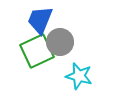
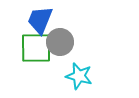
green square: moved 1 px left, 3 px up; rotated 24 degrees clockwise
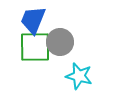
blue trapezoid: moved 7 px left
green square: moved 1 px left, 1 px up
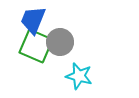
green square: moved 1 px right, 1 px up; rotated 24 degrees clockwise
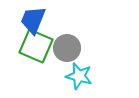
gray circle: moved 7 px right, 6 px down
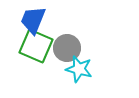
cyan star: moved 7 px up
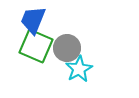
cyan star: rotated 28 degrees clockwise
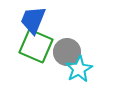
gray circle: moved 4 px down
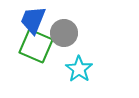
gray circle: moved 3 px left, 19 px up
cyan star: rotated 8 degrees counterclockwise
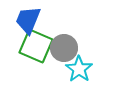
blue trapezoid: moved 5 px left
gray circle: moved 15 px down
